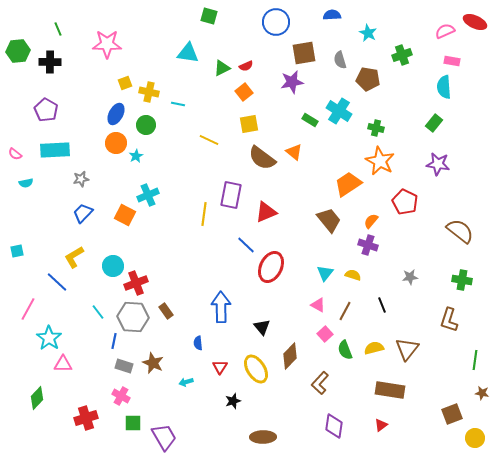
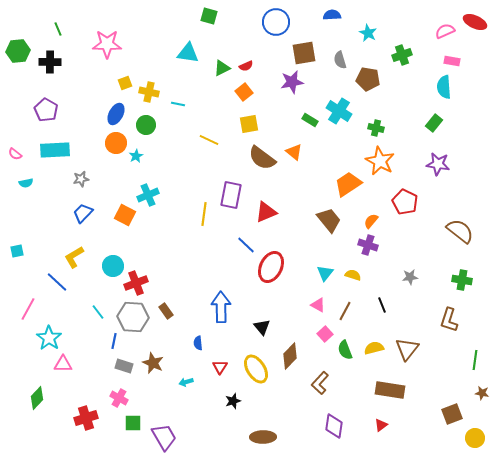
pink cross at (121, 396): moved 2 px left, 2 px down
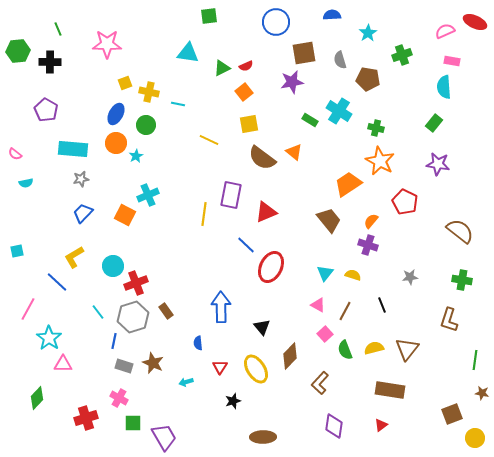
green square at (209, 16): rotated 24 degrees counterclockwise
cyan star at (368, 33): rotated 12 degrees clockwise
cyan rectangle at (55, 150): moved 18 px right, 1 px up; rotated 8 degrees clockwise
gray hexagon at (133, 317): rotated 20 degrees counterclockwise
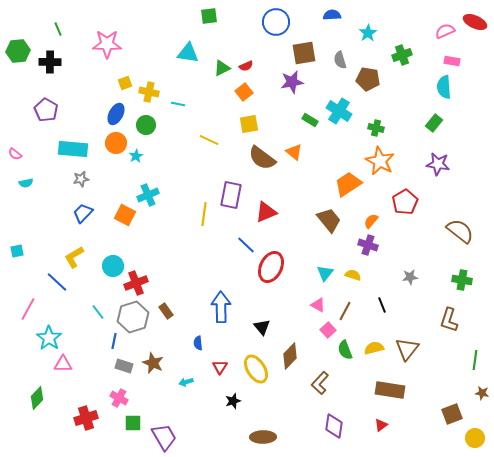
red pentagon at (405, 202): rotated 15 degrees clockwise
pink square at (325, 334): moved 3 px right, 4 px up
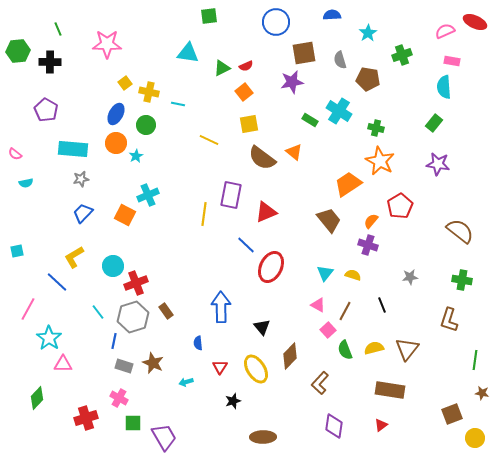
yellow square at (125, 83): rotated 16 degrees counterclockwise
red pentagon at (405, 202): moved 5 px left, 4 px down
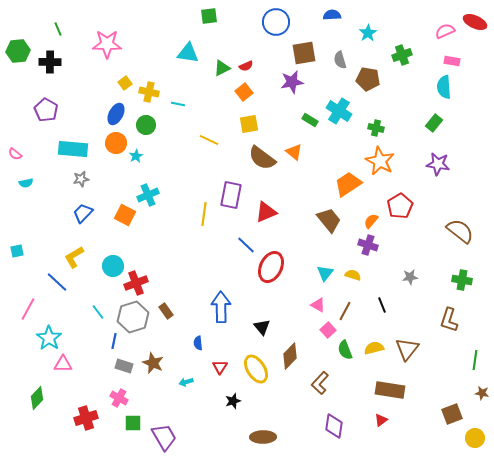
red triangle at (381, 425): moved 5 px up
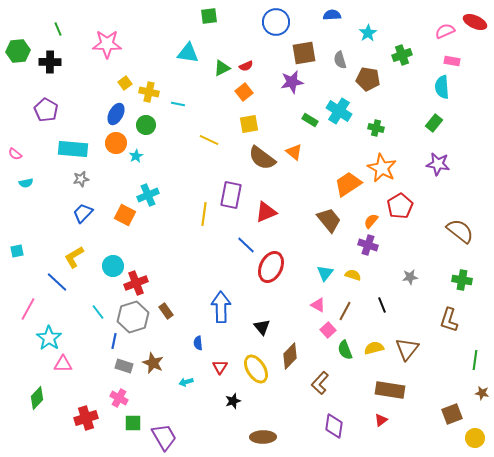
cyan semicircle at (444, 87): moved 2 px left
orange star at (380, 161): moved 2 px right, 7 px down
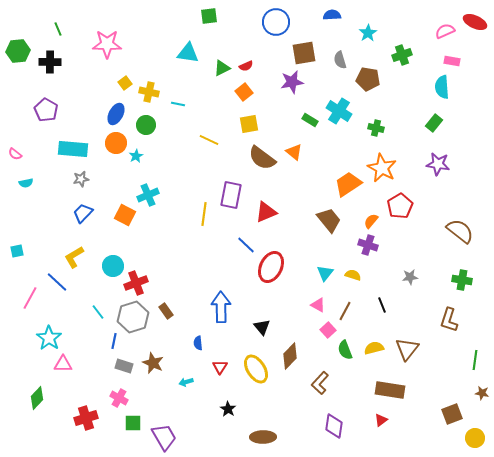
pink line at (28, 309): moved 2 px right, 11 px up
black star at (233, 401): moved 5 px left, 8 px down; rotated 21 degrees counterclockwise
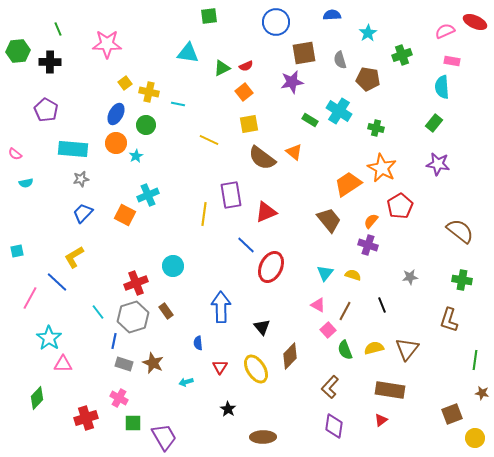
purple rectangle at (231, 195): rotated 20 degrees counterclockwise
cyan circle at (113, 266): moved 60 px right
gray rectangle at (124, 366): moved 2 px up
brown L-shape at (320, 383): moved 10 px right, 4 px down
